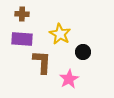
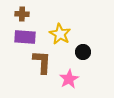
purple rectangle: moved 3 px right, 2 px up
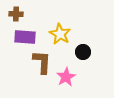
brown cross: moved 6 px left
pink star: moved 3 px left, 2 px up
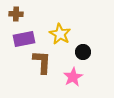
purple rectangle: moved 1 px left, 2 px down; rotated 15 degrees counterclockwise
pink star: moved 7 px right
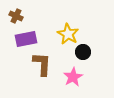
brown cross: moved 2 px down; rotated 24 degrees clockwise
yellow star: moved 8 px right
purple rectangle: moved 2 px right
brown L-shape: moved 2 px down
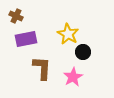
brown L-shape: moved 4 px down
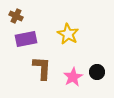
black circle: moved 14 px right, 20 px down
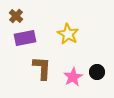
brown cross: rotated 16 degrees clockwise
purple rectangle: moved 1 px left, 1 px up
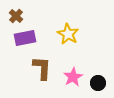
black circle: moved 1 px right, 11 px down
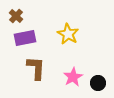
brown L-shape: moved 6 px left
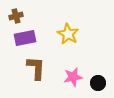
brown cross: rotated 32 degrees clockwise
pink star: rotated 18 degrees clockwise
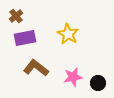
brown cross: rotated 24 degrees counterclockwise
brown L-shape: rotated 55 degrees counterclockwise
